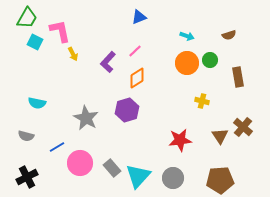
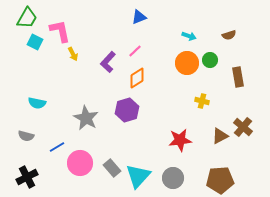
cyan arrow: moved 2 px right
brown triangle: rotated 36 degrees clockwise
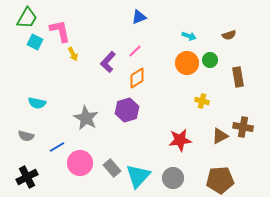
brown cross: rotated 30 degrees counterclockwise
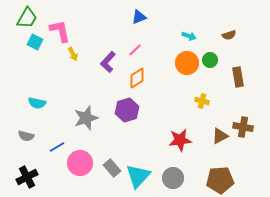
pink line: moved 1 px up
gray star: rotated 25 degrees clockwise
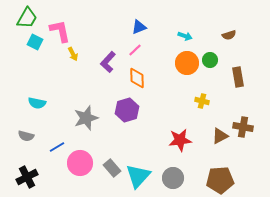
blue triangle: moved 10 px down
cyan arrow: moved 4 px left
orange diamond: rotated 60 degrees counterclockwise
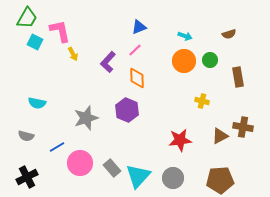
brown semicircle: moved 1 px up
orange circle: moved 3 px left, 2 px up
purple hexagon: rotated 20 degrees counterclockwise
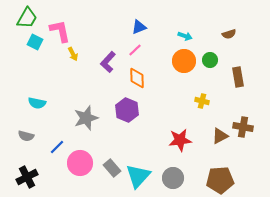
blue line: rotated 14 degrees counterclockwise
